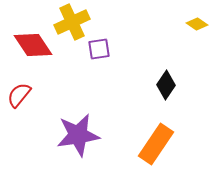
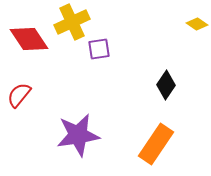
red diamond: moved 4 px left, 6 px up
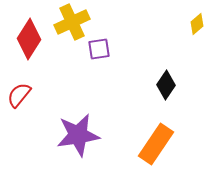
yellow diamond: rotated 75 degrees counterclockwise
red diamond: rotated 66 degrees clockwise
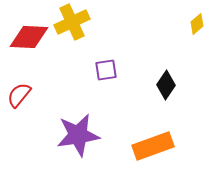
red diamond: moved 2 px up; rotated 60 degrees clockwise
purple square: moved 7 px right, 21 px down
orange rectangle: moved 3 px left, 2 px down; rotated 36 degrees clockwise
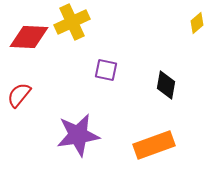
yellow diamond: moved 1 px up
purple square: rotated 20 degrees clockwise
black diamond: rotated 24 degrees counterclockwise
orange rectangle: moved 1 px right, 1 px up
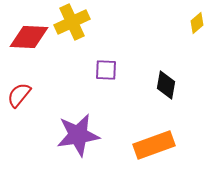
purple square: rotated 10 degrees counterclockwise
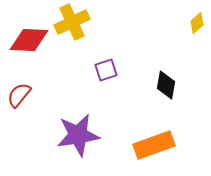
red diamond: moved 3 px down
purple square: rotated 20 degrees counterclockwise
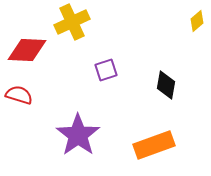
yellow diamond: moved 2 px up
red diamond: moved 2 px left, 10 px down
red semicircle: rotated 68 degrees clockwise
purple star: rotated 27 degrees counterclockwise
